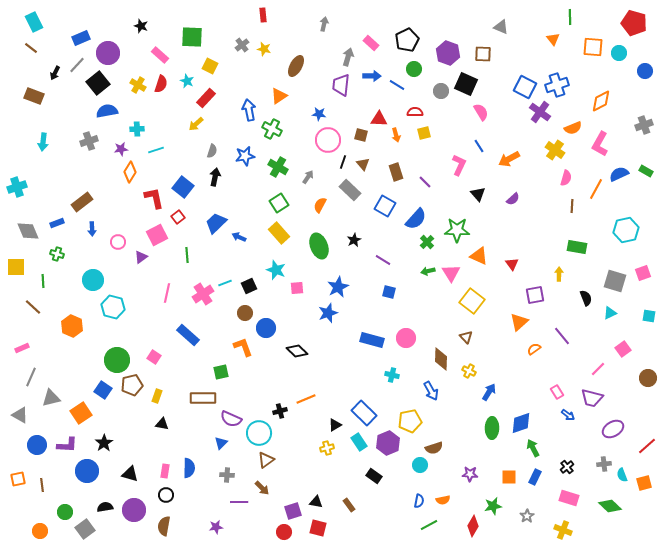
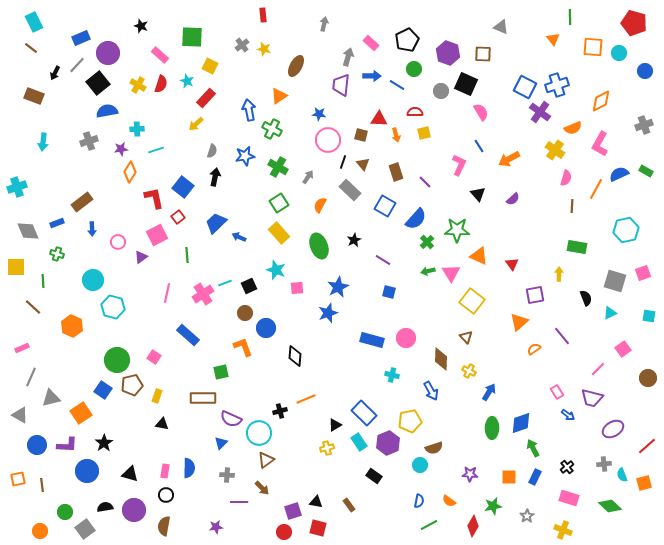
black diamond at (297, 351): moved 2 px left, 5 px down; rotated 50 degrees clockwise
orange semicircle at (443, 500): moved 6 px right, 1 px down; rotated 48 degrees clockwise
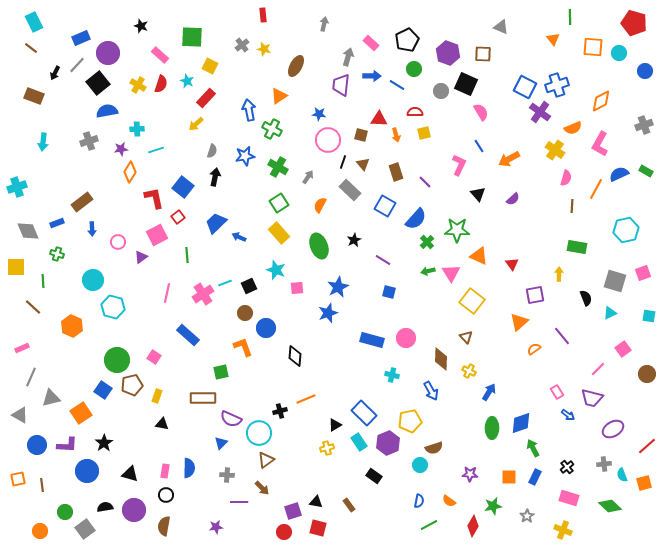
brown circle at (648, 378): moved 1 px left, 4 px up
